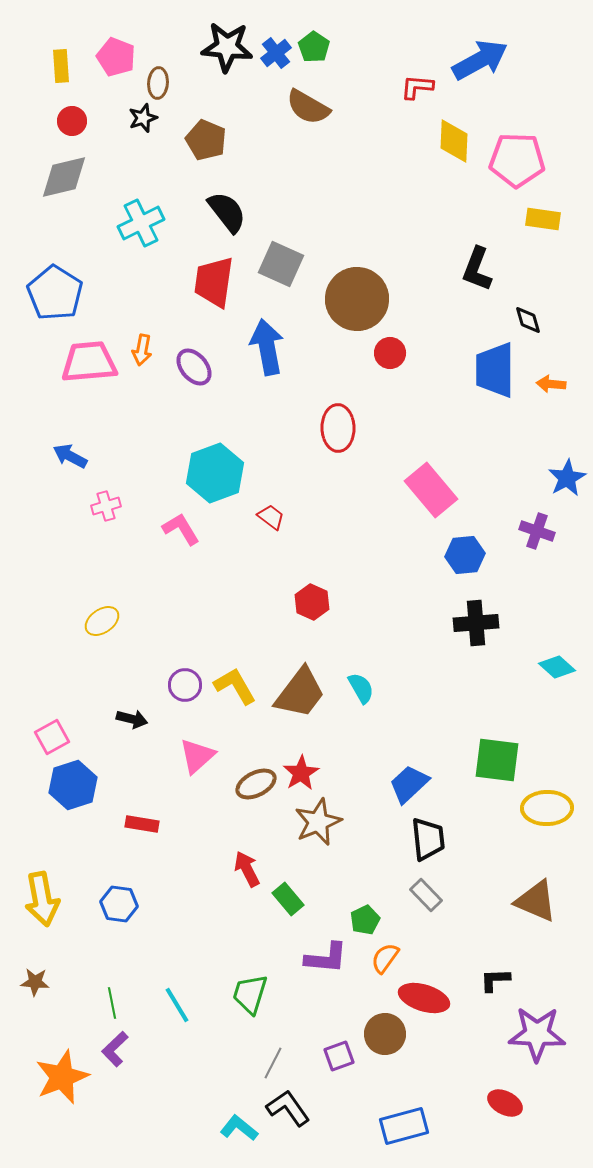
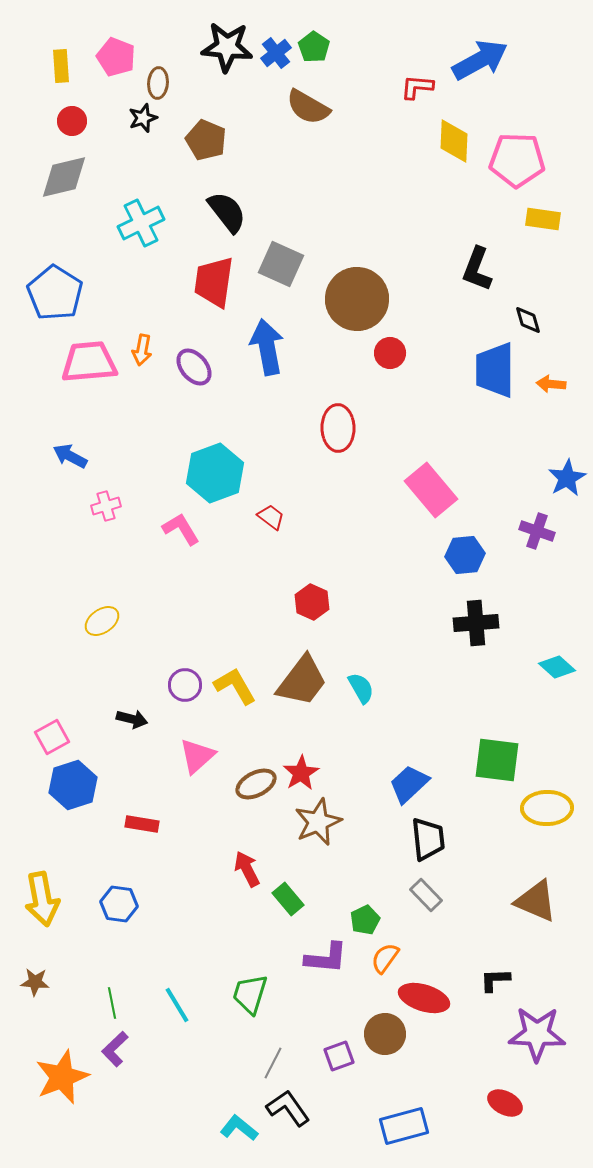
brown trapezoid at (300, 693): moved 2 px right, 12 px up
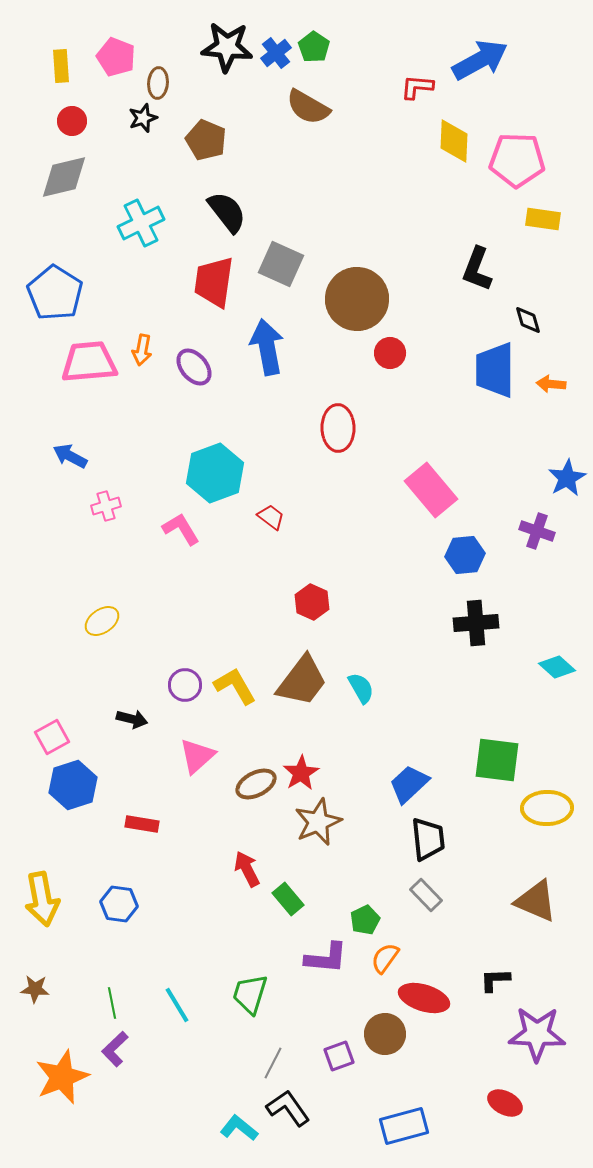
brown star at (35, 982): moved 7 px down
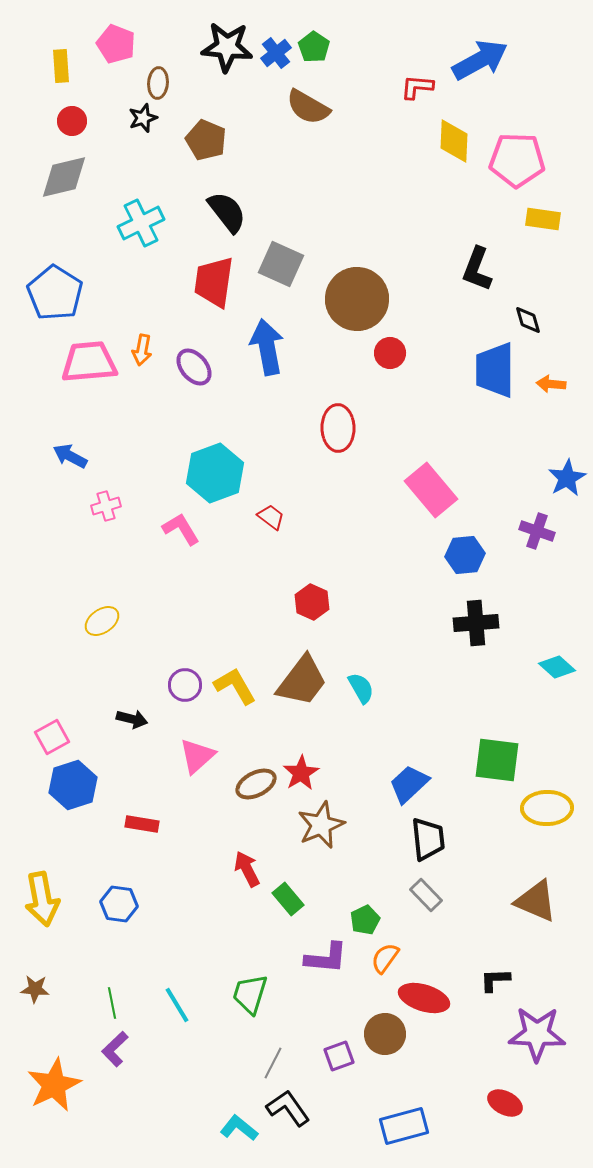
pink pentagon at (116, 57): moved 13 px up
brown star at (318, 822): moved 3 px right, 3 px down
orange star at (62, 1077): moved 8 px left, 8 px down; rotated 4 degrees counterclockwise
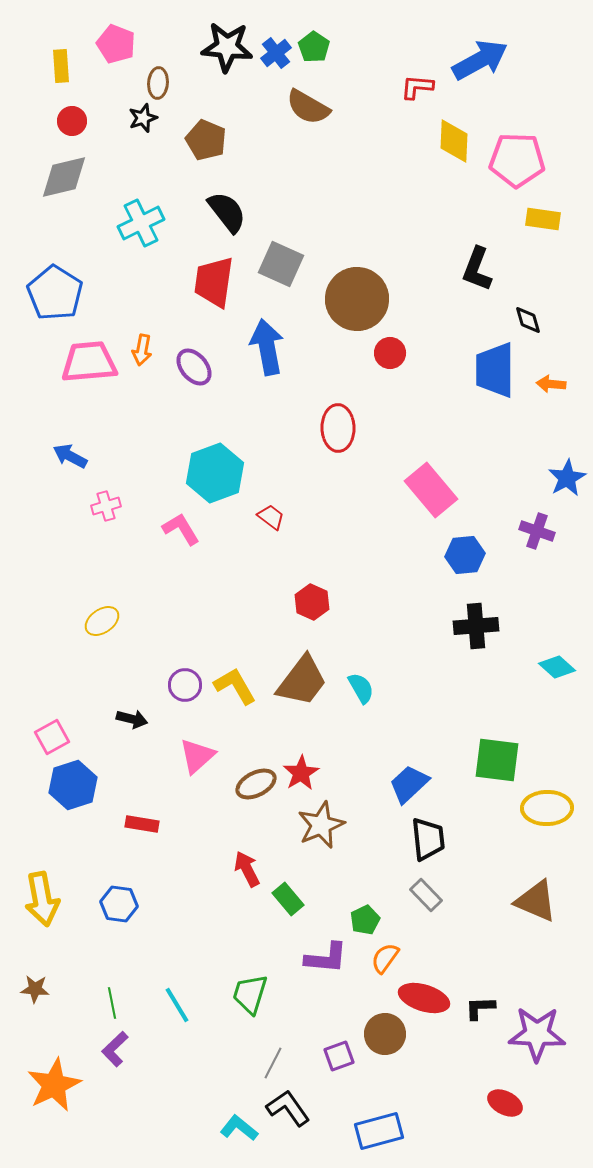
black cross at (476, 623): moved 3 px down
black L-shape at (495, 980): moved 15 px left, 28 px down
blue rectangle at (404, 1126): moved 25 px left, 5 px down
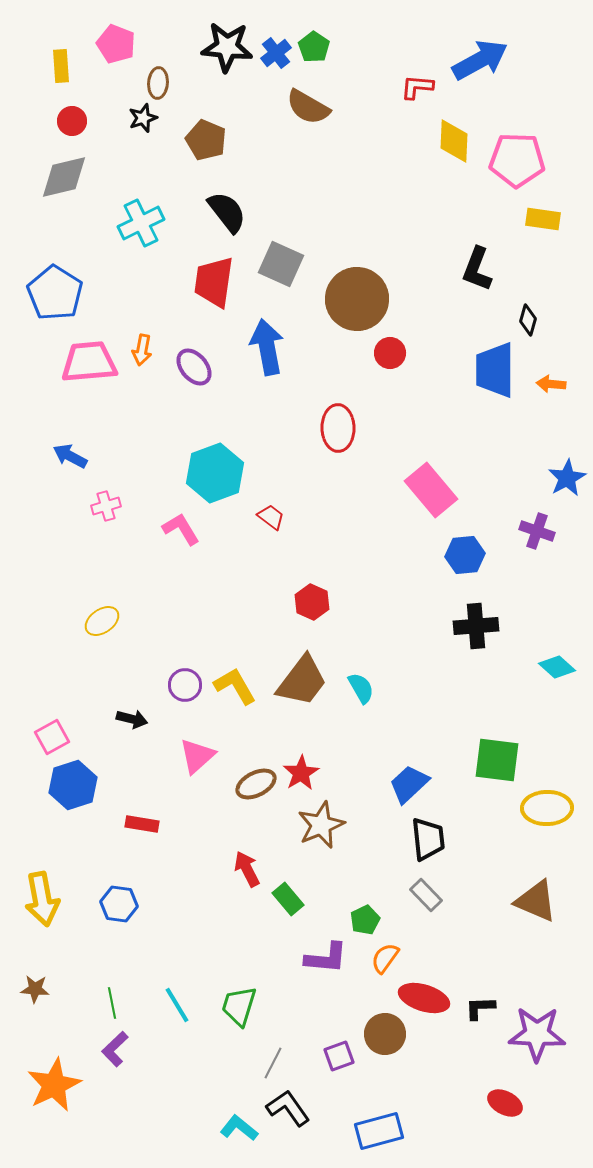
black diamond at (528, 320): rotated 32 degrees clockwise
green trapezoid at (250, 994): moved 11 px left, 12 px down
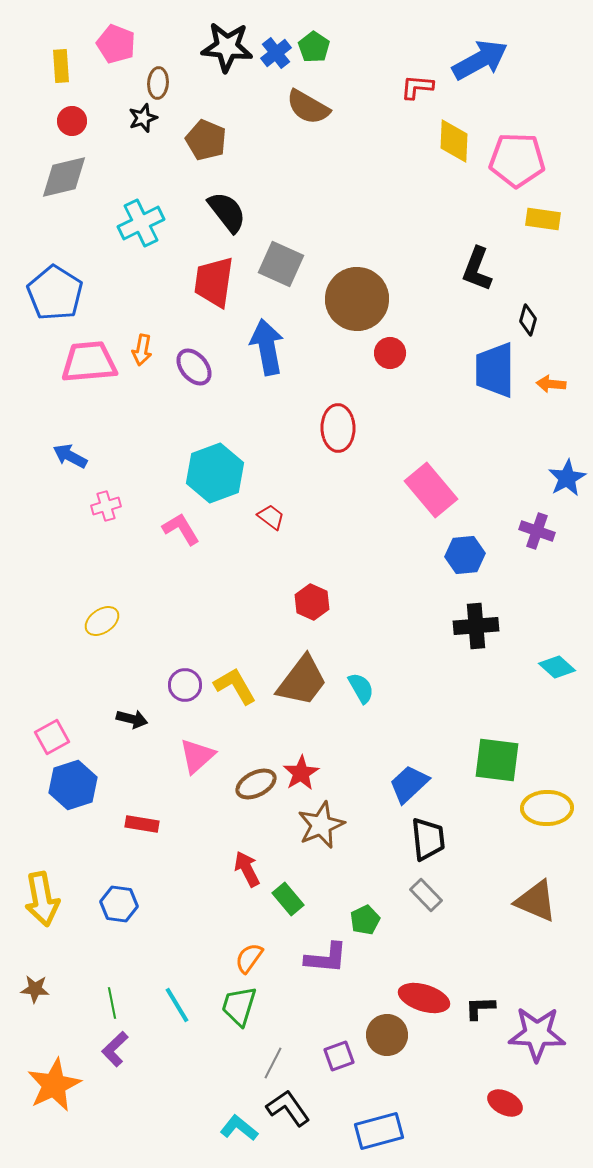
orange semicircle at (385, 958): moved 136 px left
brown circle at (385, 1034): moved 2 px right, 1 px down
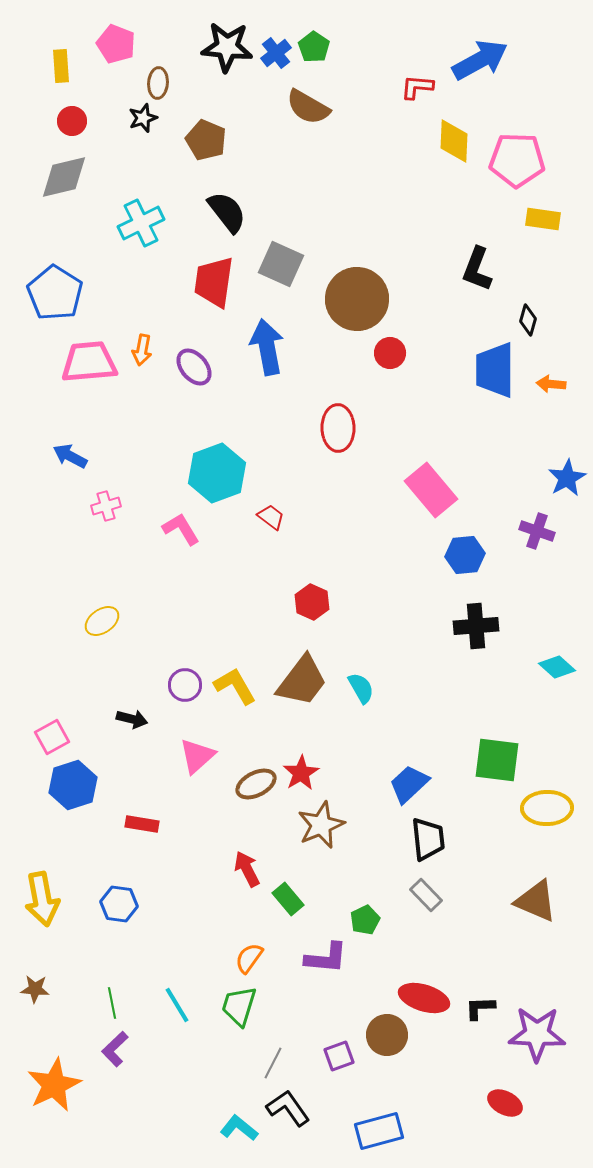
cyan hexagon at (215, 473): moved 2 px right
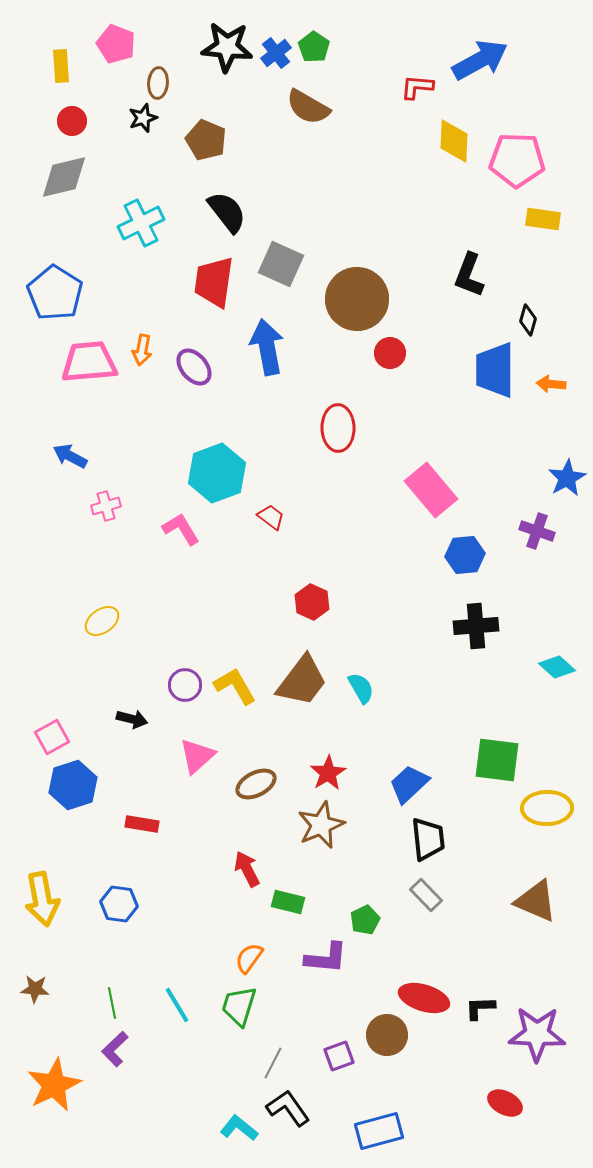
black L-shape at (477, 269): moved 8 px left, 6 px down
red star at (301, 773): moved 27 px right
green rectangle at (288, 899): moved 3 px down; rotated 36 degrees counterclockwise
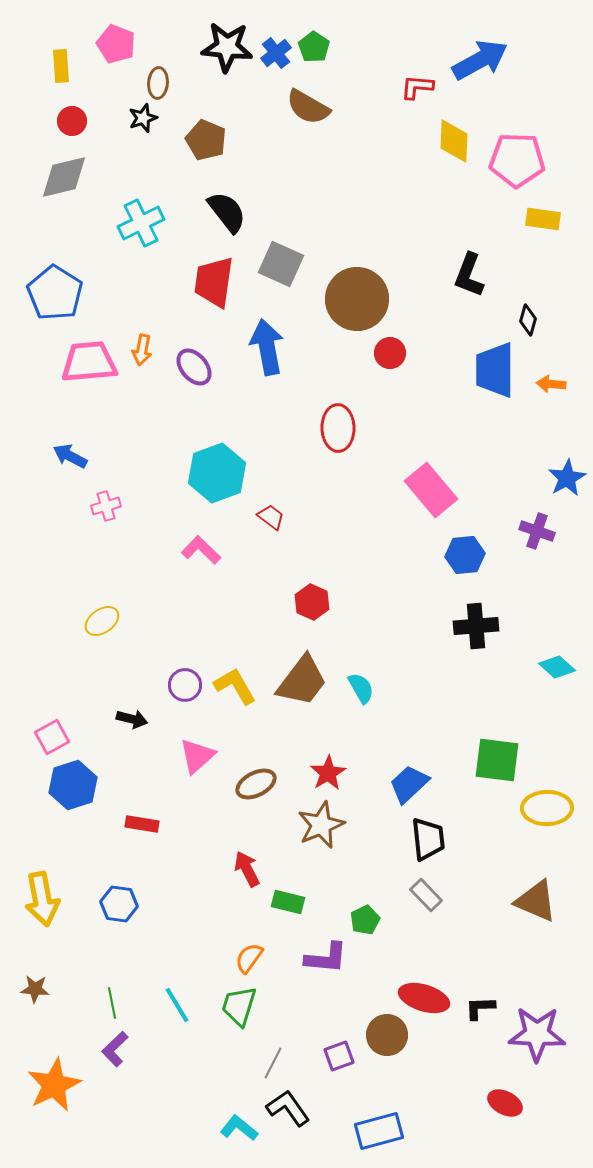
pink L-shape at (181, 529): moved 20 px right, 21 px down; rotated 15 degrees counterclockwise
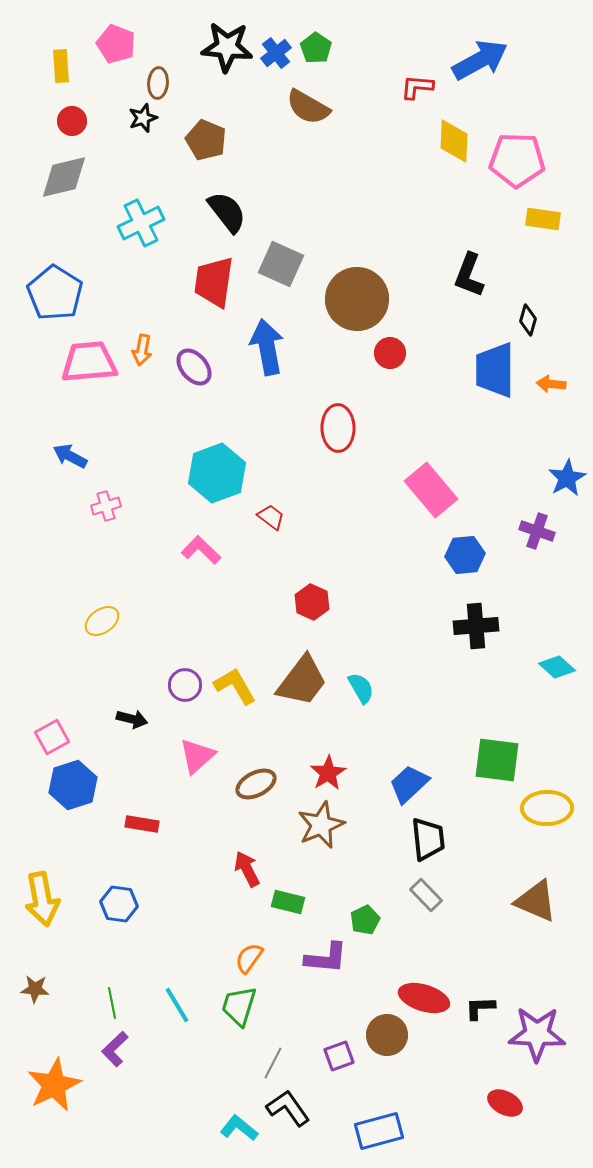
green pentagon at (314, 47): moved 2 px right, 1 px down
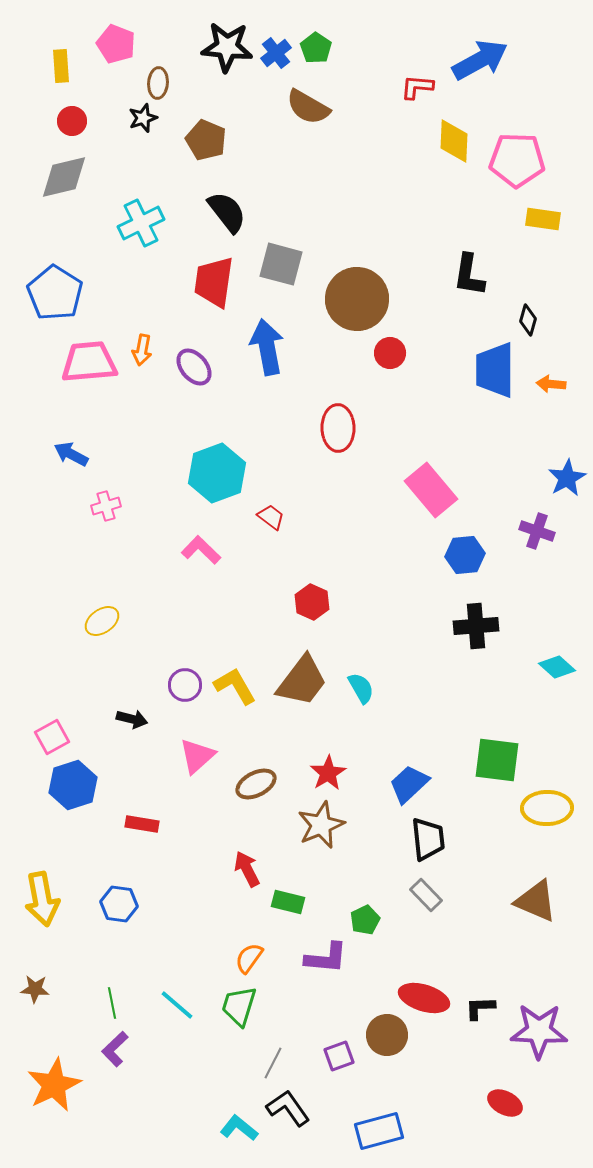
gray square at (281, 264): rotated 9 degrees counterclockwise
black L-shape at (469, 275): rotated 12 degrees counterclockwise
blue arrow at (70, 456): moved 1 px right, 2 px up
cyan line at (177, 1005): rotated 18 degrees counterclockwise
purple star at (537, 1034): moved 2 px right, 3 px up
